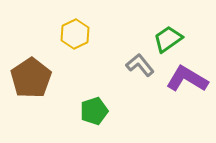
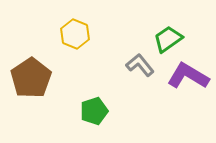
yellow hexagon: rotated 12 degrees counterclockwise
purple L-shape: moved 1 px right, 3 px up
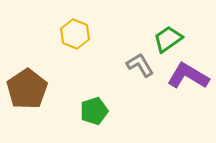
gray L-shape: rotated 8 degrees clockwise
brown pentagon: moved 4 px left, 11 px down
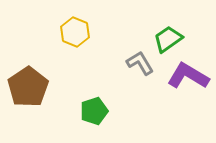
yellow hexagon: moved 2 px up
gray L-shape: moved 2 px up
brown pentagon: moved 1 px right, 2 px up
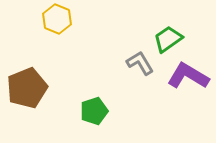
yellow hexagon: moved 18 px left, 13 px up
brown pentagon: moved 1 px left, 1 px down; rotated 12 degrees clockwise
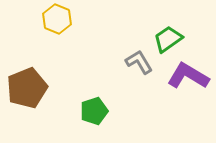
gray L-shape: moved 1 px left, 1 px up
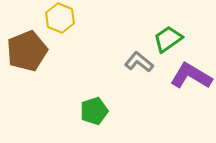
yellow hexagon: moved 3 px right, 1 px up
gray L-shape: rotated 20 degrees counterclockwise
purple L-shape: moved 3 px right
brown pentagon: moved 37 px up
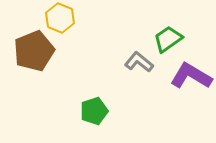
brown pentagon: moved 7 px right
